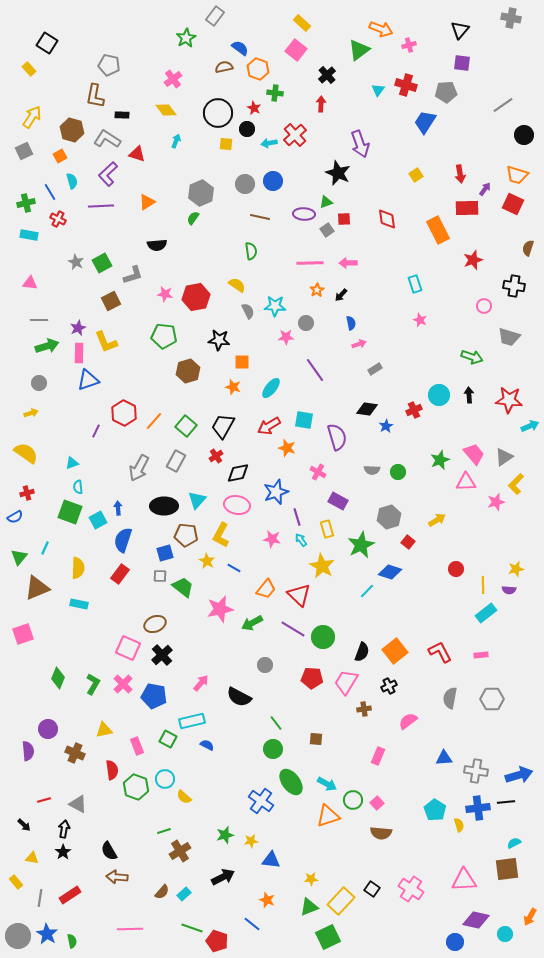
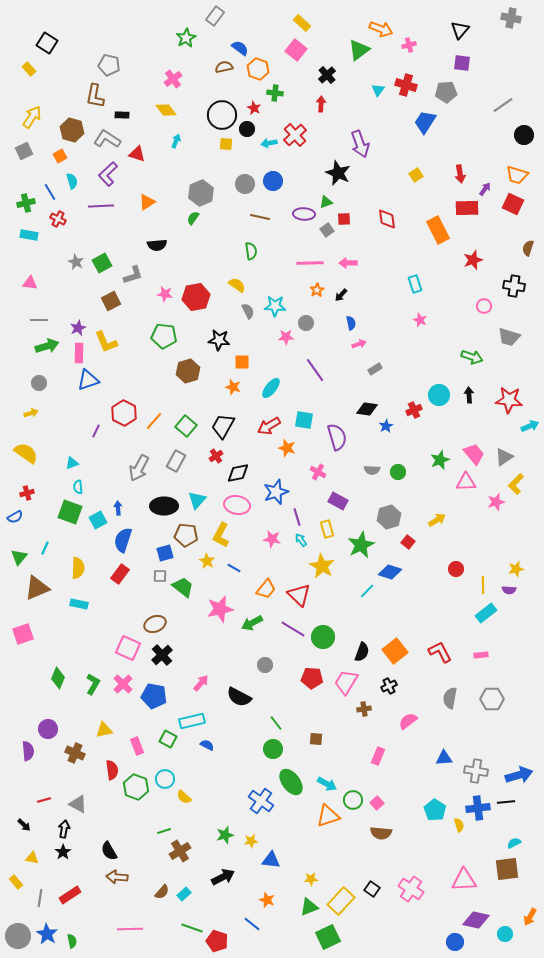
black circle at (218, 113): moved 4 px right, 2 px down
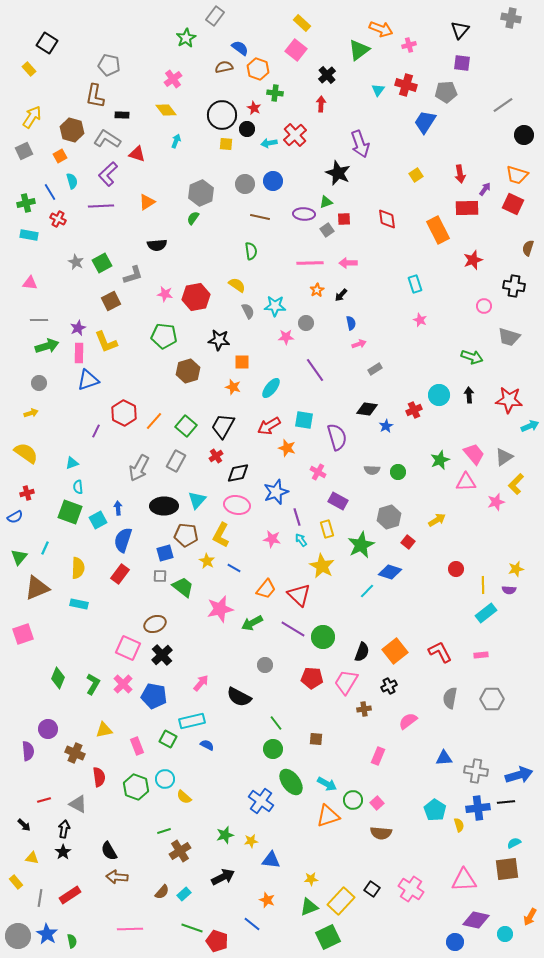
red semicircle at (112, 770): moved 13 px left, 7 px down
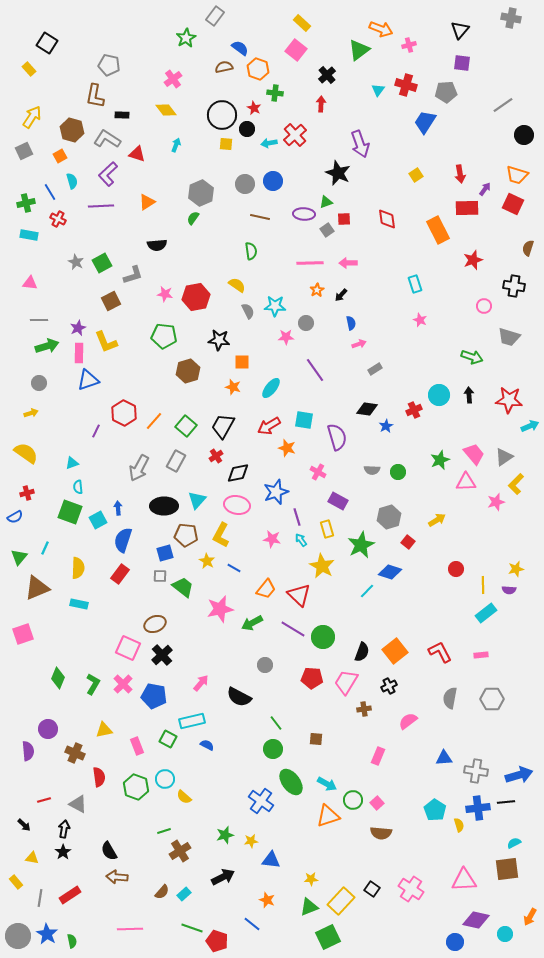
cyan arrow at (176, 141): moved 4 px down
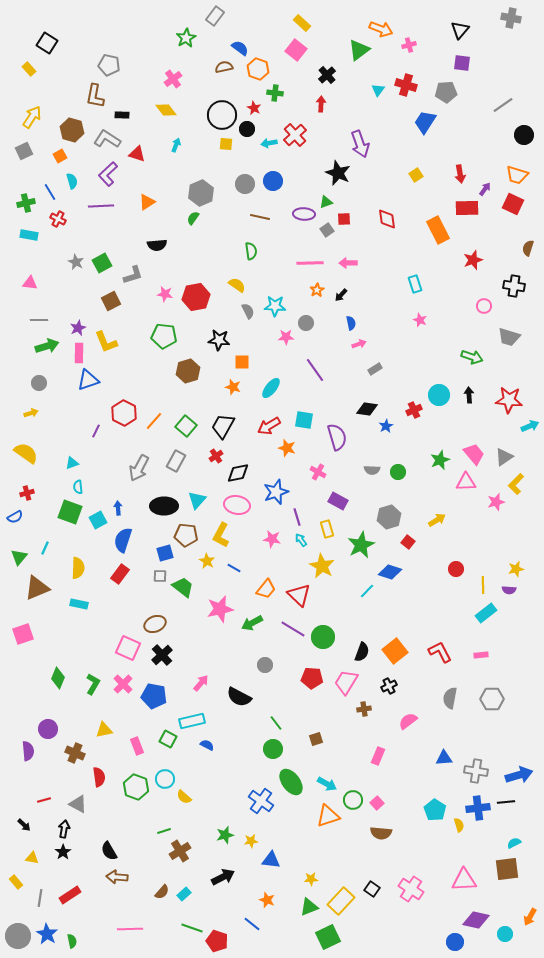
brown square at (316, 739): rotated 24 degrees counterclockwise
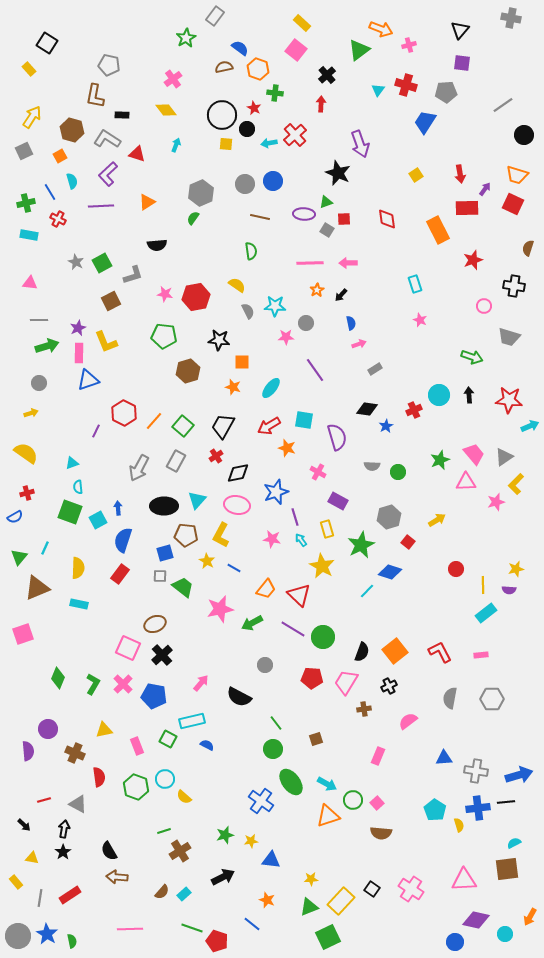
gray square at (327, 230): rotated 24 degrees counterclockwise
green square at (186, 426): moved 3 px left
gray semicircle at (372, 470): moved 4 px up
purple line at (297, 517): moved 2 px left
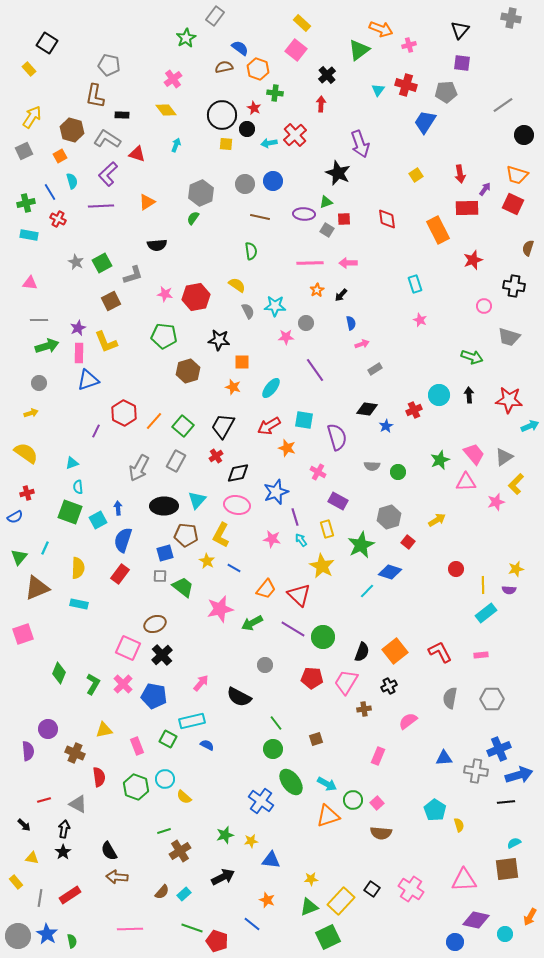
pink arrow at (359, 344): moved 3 px right
green diamond at (58, 678): moved 1 px right, 5 px up
blue cross at (478, 808): moved 21 px right, 59 px up; rotated 15 degrees counterclockwise
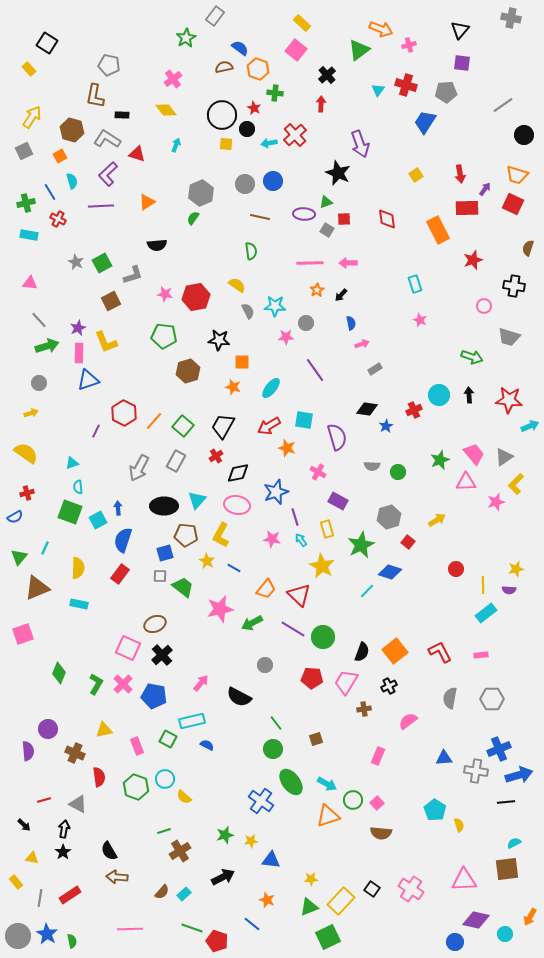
gray line at (39, 320): rotated 48 degrees clockwise
green L-shape at (93, 684): moved 3 px right
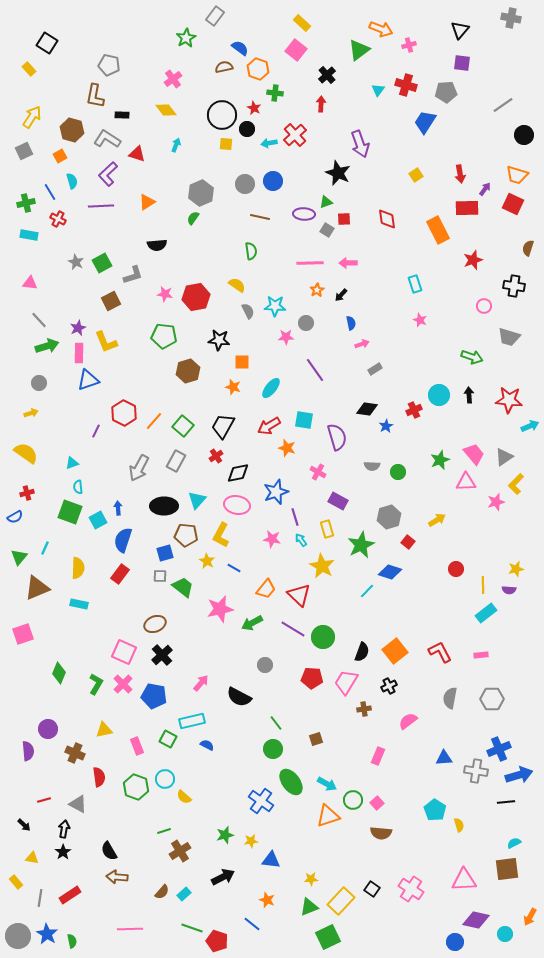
pink square at (128, 648): moved 4 px left, 4 px down
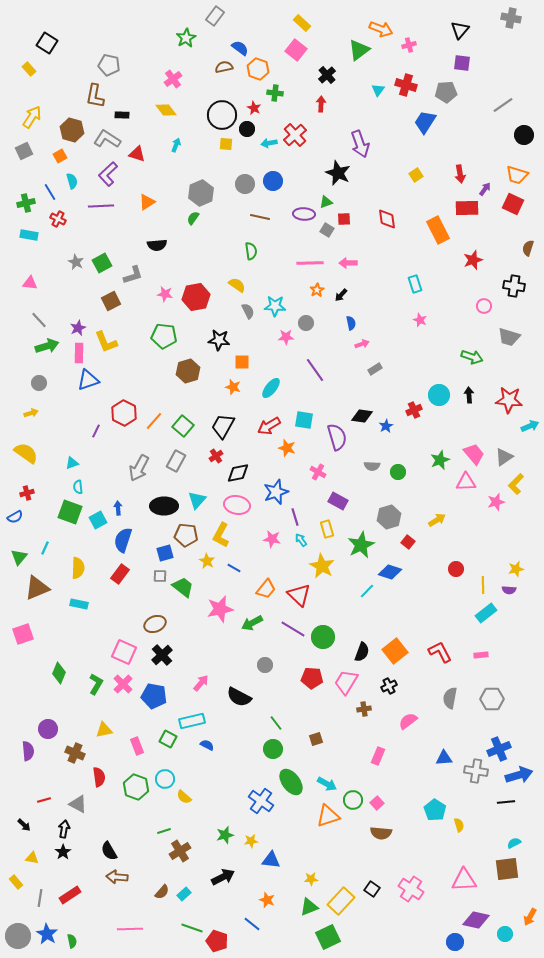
black diamond at (367, 409): moved 5 px left, 7 px down
